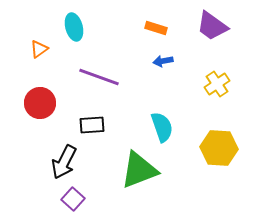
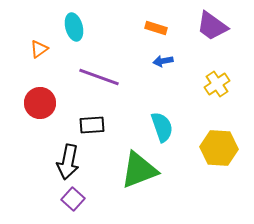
black arrow: moved 4 px right; rotated 16 degrees counterclockwise
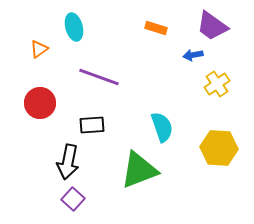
blue arrow: moved 30 px right, 6 px up
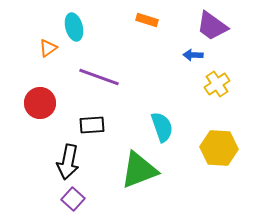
orange rectangle: moved 9 px left, 8 px up
orange triangle: moved 9 px right, 1 px up
blue arrow: rotated 12 degrees clockwise
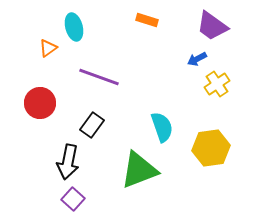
blue arrow: moved 4 px right, 4 px down; rotated 30 degrees counterclockwise
black rectangle: rotated 50 degrees counterclockwise
yellow hexagon: moved 8 px left; rotated 12 degrees counterclockwise
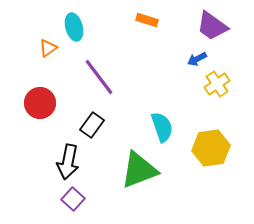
purple line: rotated 33 degrees clockwise
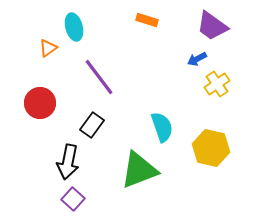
yellow hexagon: rotated 21 degrees clockwise
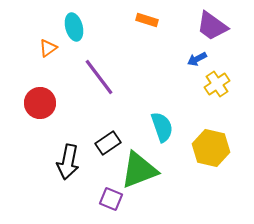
black rectangle: moved 16 px right, 18 px down; rotated 20 degrees clockwise
purple square: moved 38 px right; rotated 20 degrees counterclockwise
